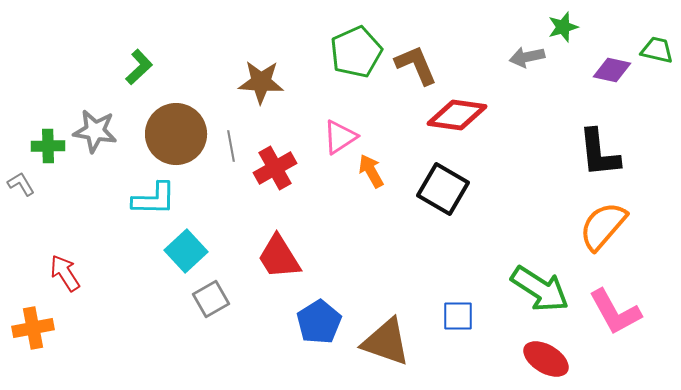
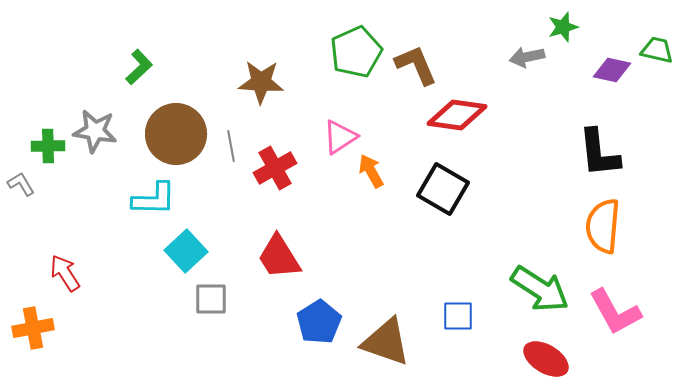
orange semicircle: rotated 36 degrees counterclockwise
gray square: rotated 30 degrees clockwise
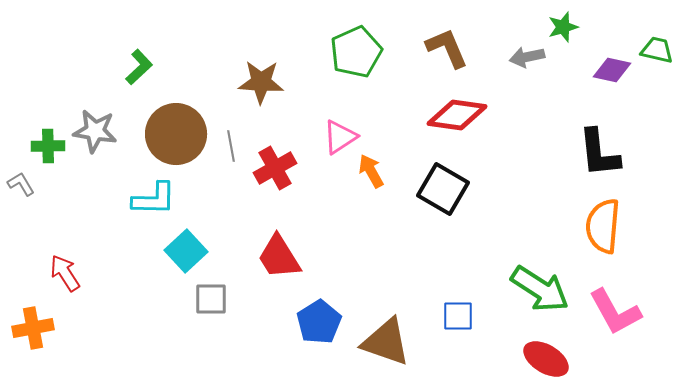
brown L-shape: moved 31 px right, 17 px up
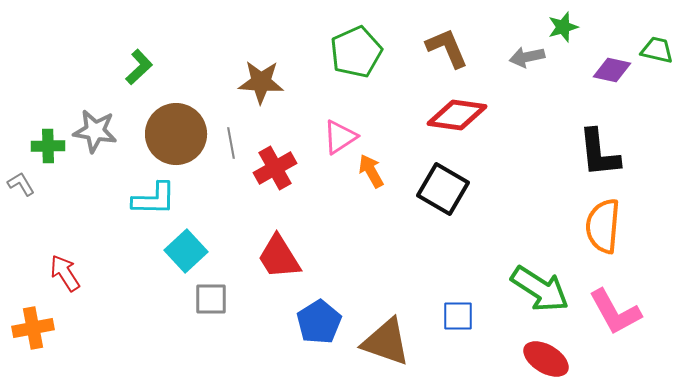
gray line: moved 3 px up
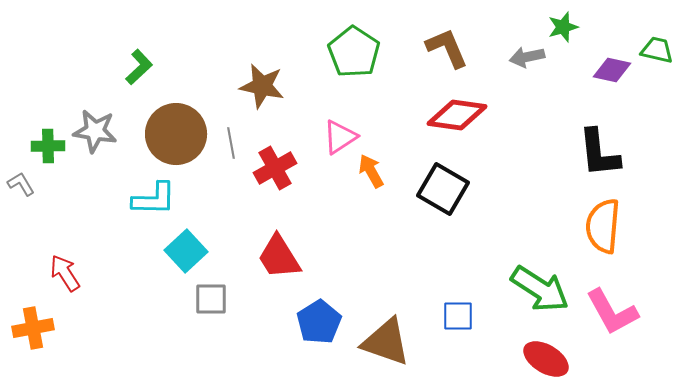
green pentagon: moved 2 px left; rotated 15 degrees counterclockwise
brown star: moved 1 px right, 4 px down; rotated 9 degrees clockwise
pink L-shape: moved 3 px left
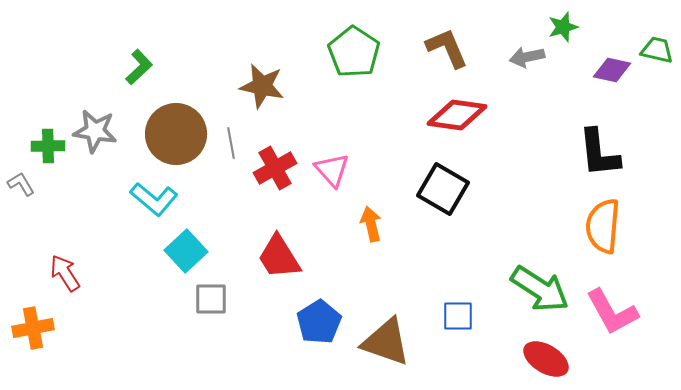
pink triangle: moved 8 px left, 33 px down; rotated 39 degrees counterclockwise
orange arrow: moved 53 px down; rotated 16 degrees clockwise
cyan L-shape: rotated 39 degrees clockwise
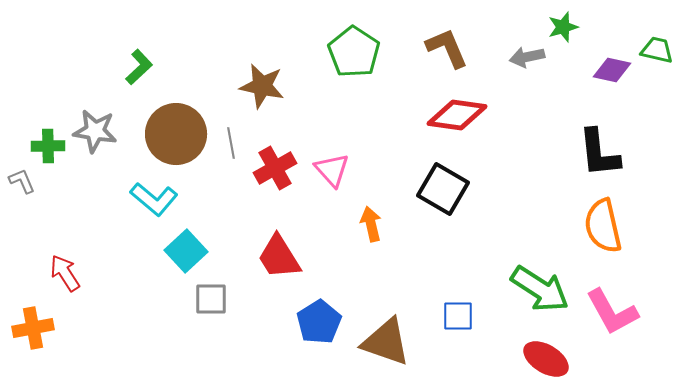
gray L-shape: moved 1 px right, 3 px up; rotated 8 degrees clockwise
orange semicircle: rotated 18 degrees counterclockwise
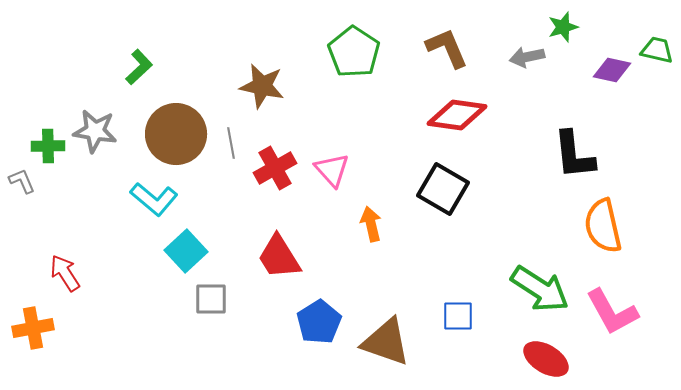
black L-shape: moved 25 px left, 2 px down
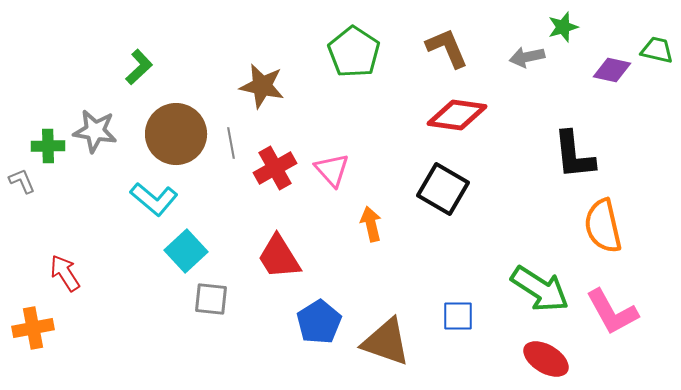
gray square: rotated 6 degrees clockwise
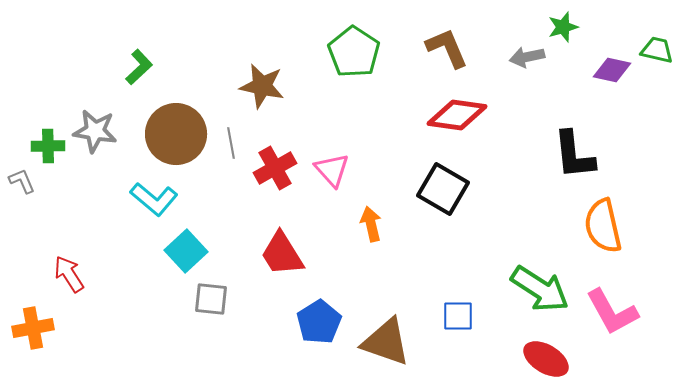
red trapezoid: moved 3 px right, 3 px up
red arrow: moved 4 px right, 1 px down
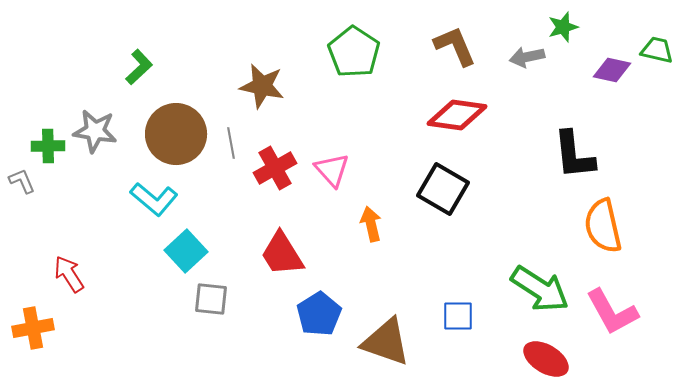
brown L-shape: moved 8 px right, 2 px up
blue pentagon: moved 8 px up
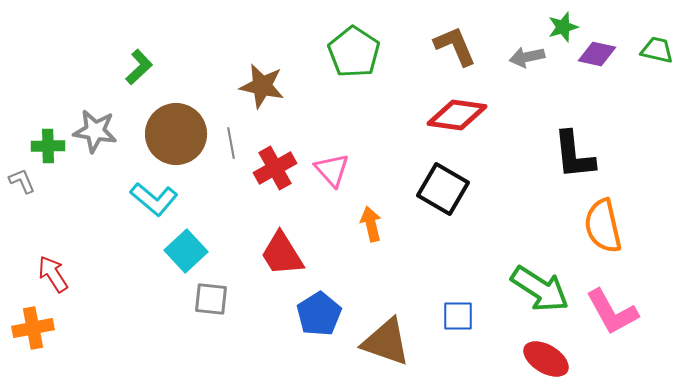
purple diamond: moved 15 px left, 16 px up
red arrow: moved 16 px left
